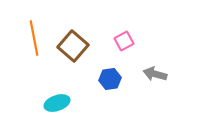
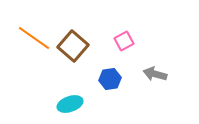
orange line: rotated 44 degrees counterclockwise
cyan ellipse: moved 13 px right, 1 px down
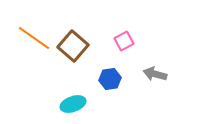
cyan ellipse: moved 3 px right
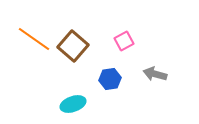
orange line: moved 1 px down
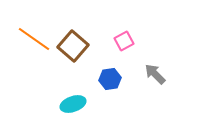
gray arrow: rotated 30 degrees clockwise
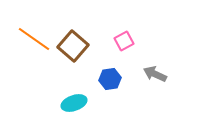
gray arrow: rotated 20 degrees counterclockwise
cyan ellipse: moved 1 px right, 1 px up
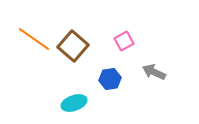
gray arrow: moved 1 px left, 2 px up
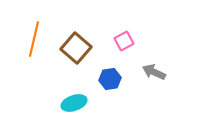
orange line: rotated 68 degrees clockwise
brown square: moved 3 px right, 2 px down
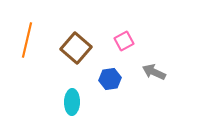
orange line: moved 7 px left, 1 px down
cyan ellipse: moved 2 px left, 1 px up; rotated 70 degrees counterclockwise
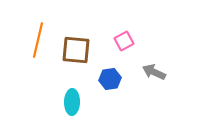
orange line: moved 11 px right
brown square: moved 2 px down; rotated 36 degrees counterclockwise
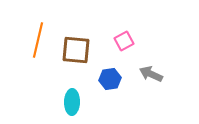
gray arrow: moved 3 px left, 2 px down
